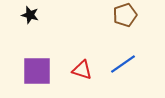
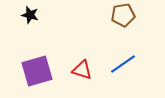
brown pentagon: moved 2 px left; rotated 10 degrees clockwise
purple square: rotated 16 degrees counterclockwise
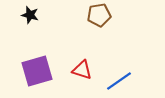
brown pentagon: moved 24 px left
blue line: moved 4 px left, 17 px down
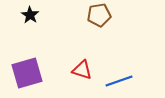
black star: rotated 18 degrees clockwise
purple square: moved 10 px left, 2 px down
blue line: rotated 16 degrees clockwise
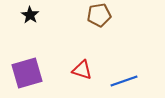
blue line: moved 5 px right
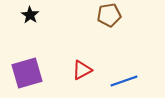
brown pentagon: moved 10 px right
red triangle: rotated 45 degrees counterclockwise
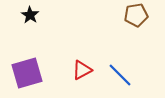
brown pentagon: moved 27 px right
blue line: moved 4 px left, 6 px up; rotated 64 degrees clockwise
